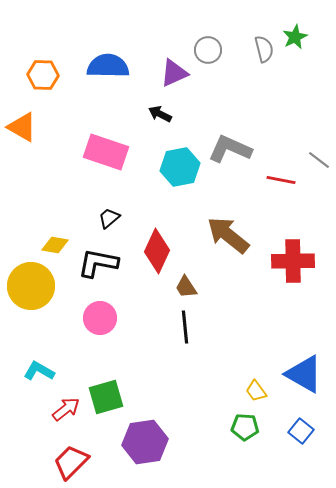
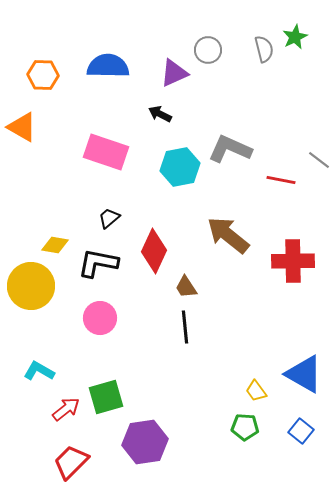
red diamond: moved 3 px left
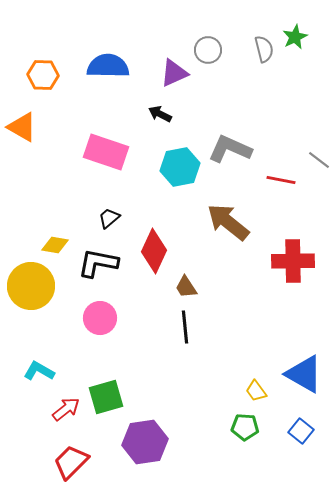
brown arrow: moved 13 px up
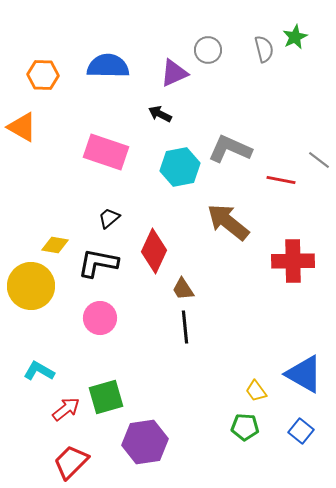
brown trapezoid: moved 3 px left, 2 px down
